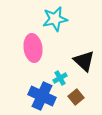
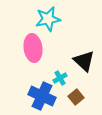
cyan star: moved 7 px left
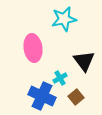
cyan star: moved 16 px right
black triangle: rotated 10 degrees clockwise
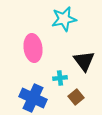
cyan cross: rotated 24 degrees clockwise
blue cross: moved 9 px left, 2 px down
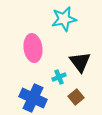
black triangle: moved 4 px left, 1 px down
cyan cross: moved 1 px left, 1 px up; rotated 16 degrees counterclockwise
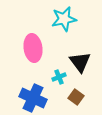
brown square: rotated 14 degrees counterclockwise
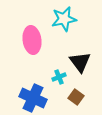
pink ellipse: moved 1 px left, 8 px up
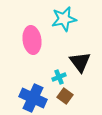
brown square: moved 11 px left, 1 px up
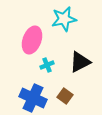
pink ellipse: rotated 28 degrees clockwise
black triangle: rotated 40 degrees clockwise
cyan cross: moved 12 px left, 12 px up
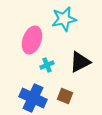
brown square: rotated 14 degrees counterclockwise
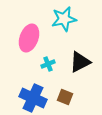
pink ellipse: moved 3 px left, 2 px up
cyan cross: moved 1 px right, 1 px up
brown square: moved 1 px down
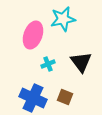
cyan star: moved 1 px left
pink ellipse: moved 4 px right, 3 px up
black triangle: moved 1 px right; rotated 40 degrees counterclockwise
